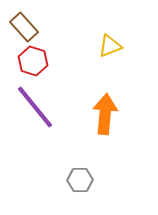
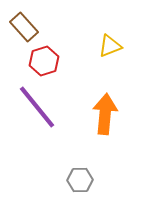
red hexagon: moved 11 px right; rotated 24 degrees clockwise
purple line: moved 2 px right
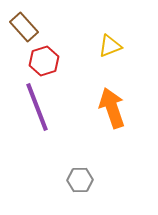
purple line: rotated 18 degrees clockwise
orange arrow: moved 7 px right, 6 px up; rotated 24 degrees counterclockwise
